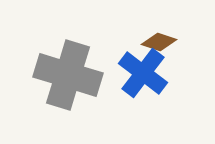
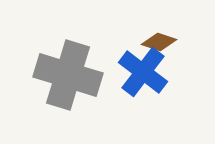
blue cross: moved 1 px up
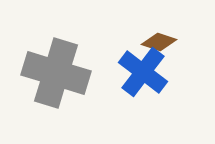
gray cross: moved 12 px left, 2 px up
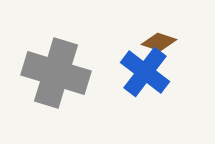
blue cross: moved 2 px right
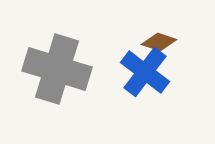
gray cross: moved 1 px right, 4 px up
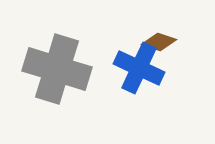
blue cross: moved 6 px left, 4 px up; rotated 12 degrees counterclockwise
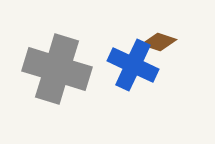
blue cross: moved 6 px left, 3 px up
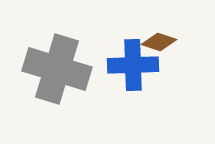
blue cross: rotated 27 degrees counterclockwise
